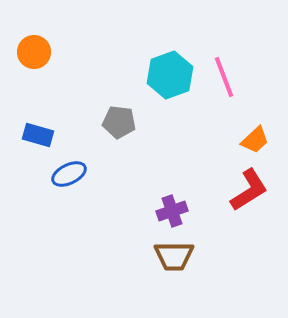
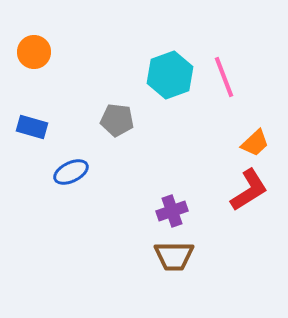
gray pentagon: moved 2 px left, 2 px up
blue rectangle: moved 6 px left, 8 px up
orange trapezoid: moved 3 px down
blue ellipse: moved 2 px right, 2 px up
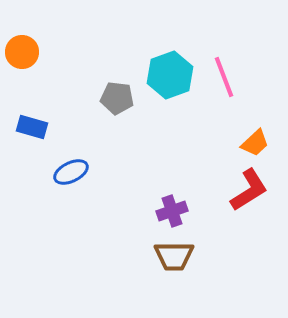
orange circle: moved 12 px left
gray pentagon: moved 22 px up
